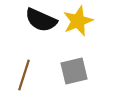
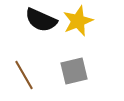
brown line: rotated 48 degrees counterclockwise
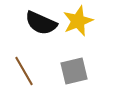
black semicircle: moved 3 px down
brown line: moved 4 px up
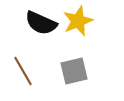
brown line: moved 1 px left
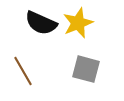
yellow star: moved 2 px down
gray square: moved 12 px right, 2 px up; rotated 28 degrees clockwise
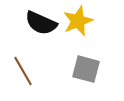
yellow star: moved 2 px up
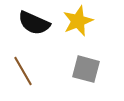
black semicircle: moved 7 px left
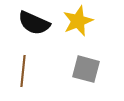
brown line: rotated 36 degrees clockwise
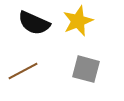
brown line: rotated 56 degrees clockwise
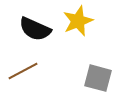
black semicircle: moved 1 px right, 6 px down
gray square: moved 12 px right, 9 px down
